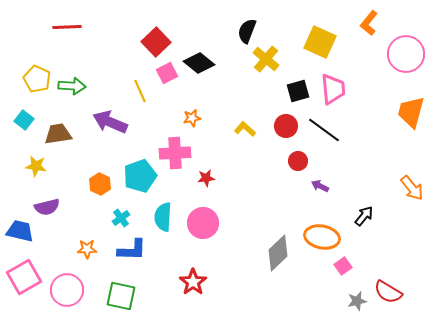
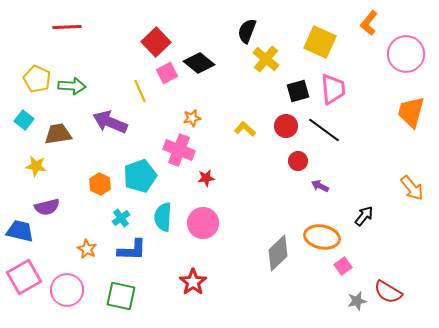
pink cross at (175, 153): moved 4 px right, 3 px up; rotated 24 degrees clockwise
orange star at (87, 249): rotated 30 degrees clockwise
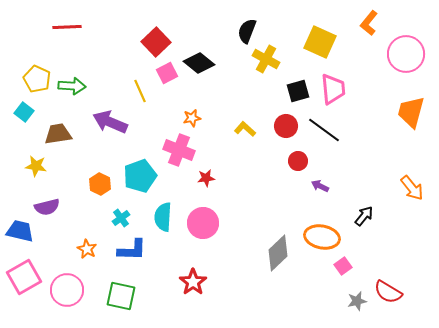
yellow cross at (266, 59): rotated 12 degrees counterclockwise
cyan square at (24, 120): moved 8 px up
